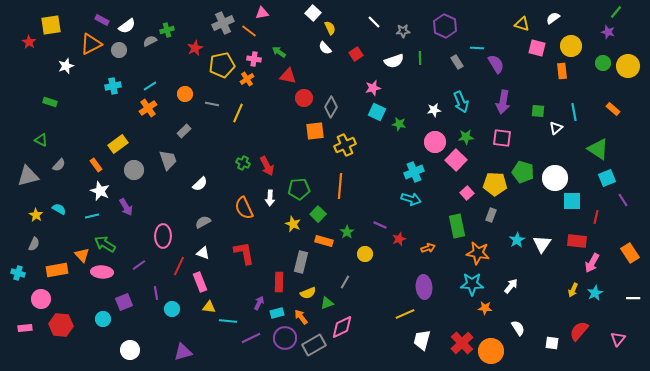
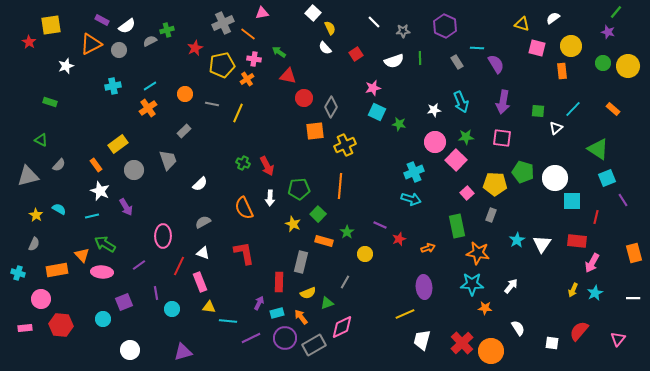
orange line at (249, 31): moved 1 px left, 3 px down
cyan line at (574, 112): moved 1 px left, 3 px up; rotated 54 degrees clockwise
orange rectangle at (630, 253): moved 4 px right; rotated 18 degrees clockwise
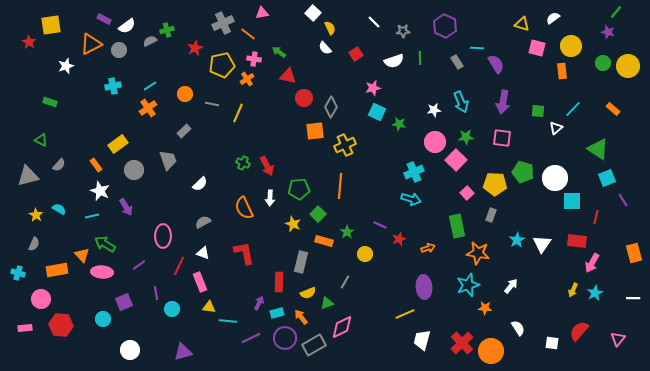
purple rectangle at (102, 20): moved 2 px right, 1 px up
cyan star at (472, 284): moved 4 px left, 1 px down; rotated 20 degrees counterclockwise
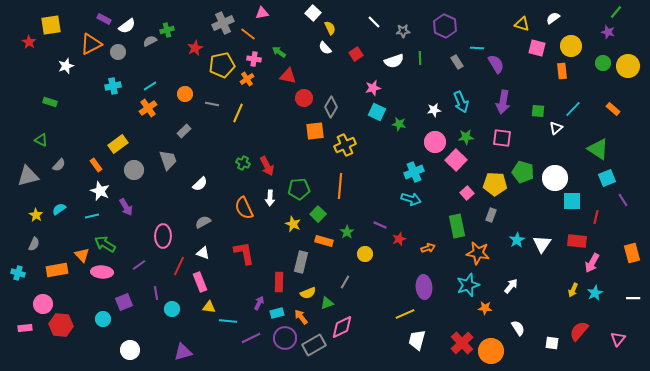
gray circle at (119, 50): moved 1 px left, 2 px down
cyan semicircle at (59, 209): rotated 64 degrees counterclockwise
orange rectangle at (634, 253): moved 2 px left
pink circle at (41, 299): moved 2 px right, 5 px down
white trapezoid at (422, 340): moved 5 px left
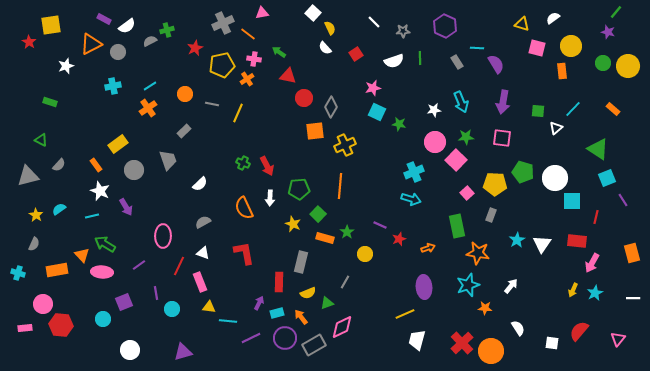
orange rectangle at (324, 241): moved 1 px right, 3 px up
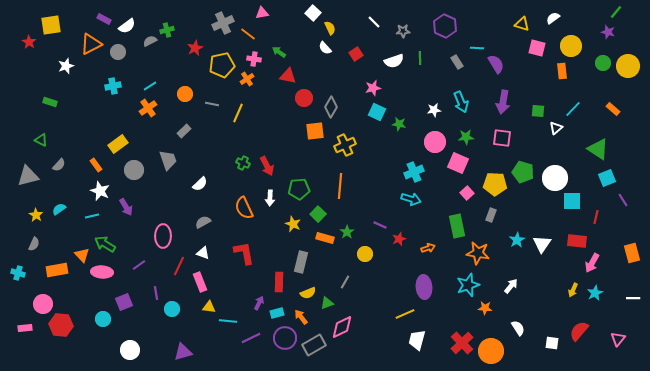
pink square at (456, 160): moved 2 px right, 3 px down; rotated 20 degrees counterclockwise
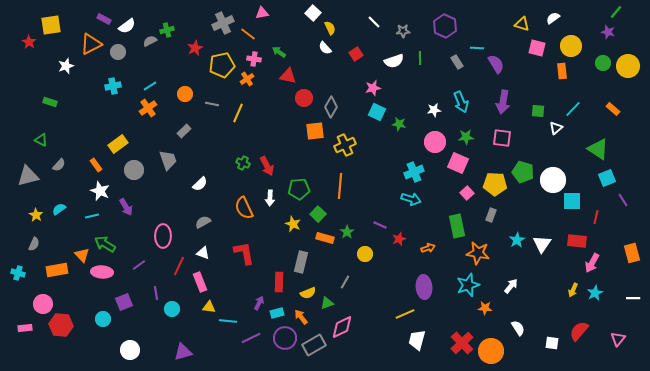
white circle at (555, 178): moved 2 px left, 2 px down
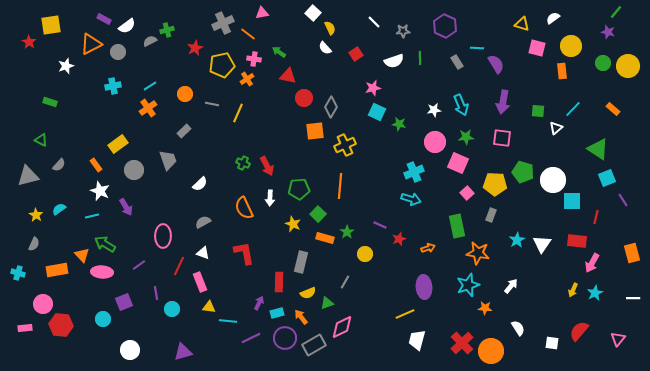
cyan arrow at (461, 102): moved 3 px down
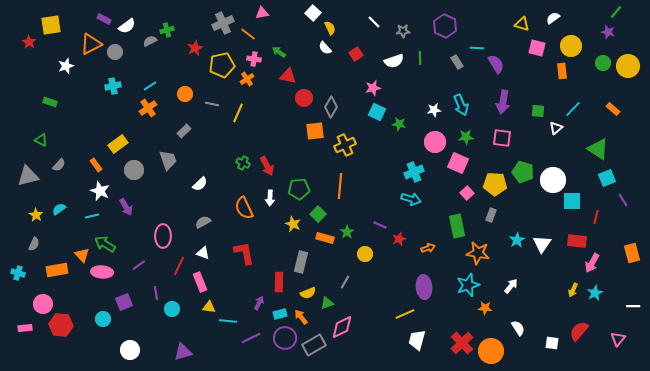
gray circle at (118, 52): moved 3 px left
white line at (633, 298): moved 8 px down
cyan rectangle at (277, 313): moved 3 px right, 1 px down
